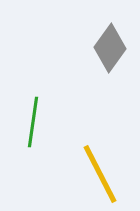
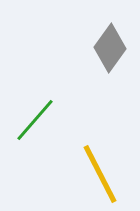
green line: moved 2 px right, 2 px up; rotated 33 degrees clockwise
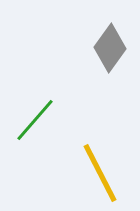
yellow line: moved 1 px up
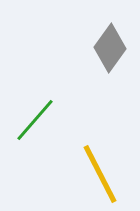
yellow line: moved 1 px down
